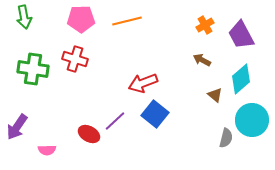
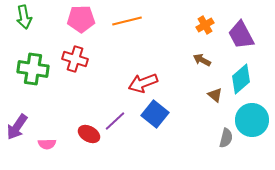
pink semicircle: moved 6 px up
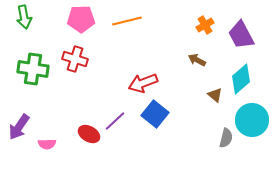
brown arrow: moved 5 px left
purple arrow: moved 2 px right
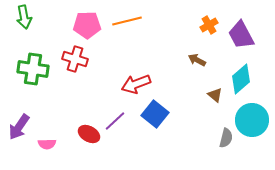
pink pentagon: moved 6 px right, 6 px down
orange cross: moved 4 px right
red arrow: moved 7 px left, 1 px down
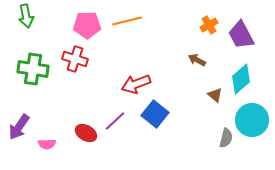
green arrow: moved 2 px right, 1 px up
red ellipse: moved 3 px left, 1 px up
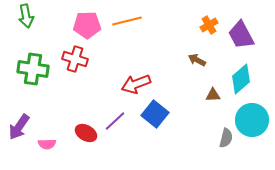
brown triangle: moved 2 px left; rotated 42 degrees counterclockwise
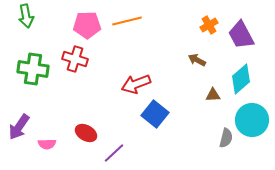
purple line: moved 1 px left, 32 px down
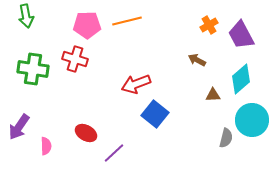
pink semicircle: moved 1 px left, 2 px down; rotated 90 degrees counterclockwise
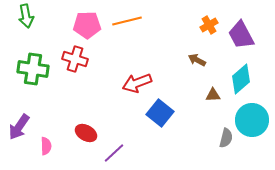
red arrow: moved 1 px right, 1 px up
blue square: moved 5 px right, 1 px up
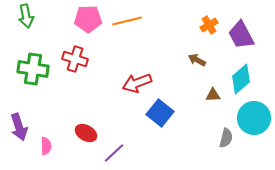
pink pentagon: moved 1 px right, 6 px up
cyan circle: moved 2 px right, 2 px up
purple arrow: rotated 52 degrees counterclockwise
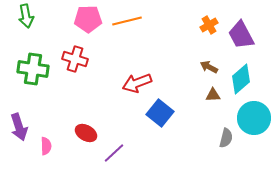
brown arrow: moved 12 px right, 7 px down
